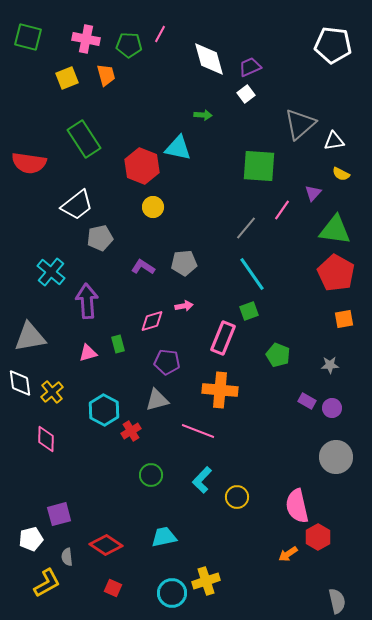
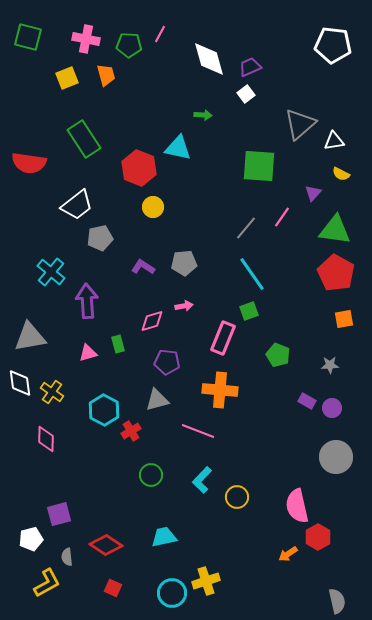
red hexagon at (142, 166): moved 3 px left, 2 px down
pink line at (282, 210): moved 7 px down
yellow cross at (52, 392): rotated 15 degrees counterclockwise
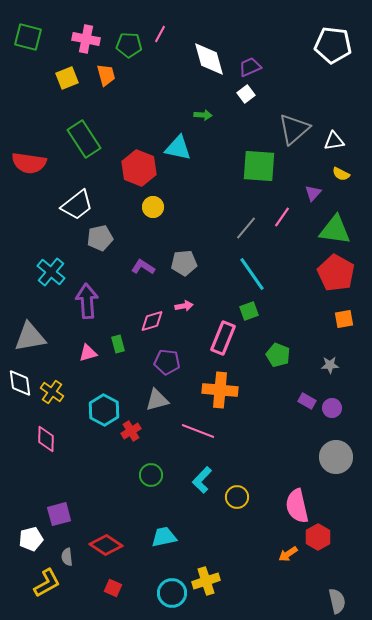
gray triangle at (300, 124): moved 6 px left, 5 px down
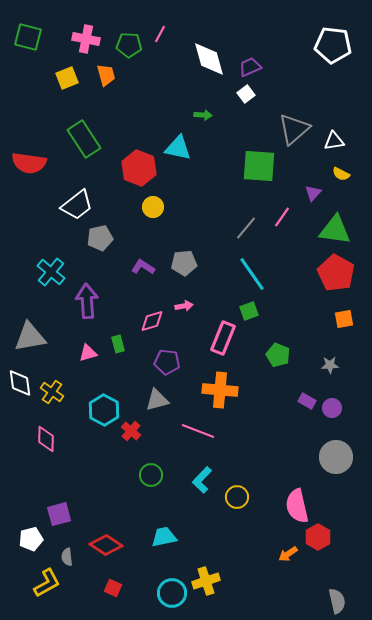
red cross at (131, 431): rotated 18 degrees counterclockwise
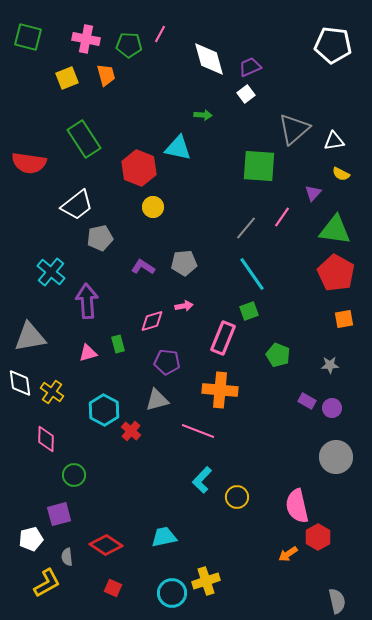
green circle at (151, 475): moved 77 px left
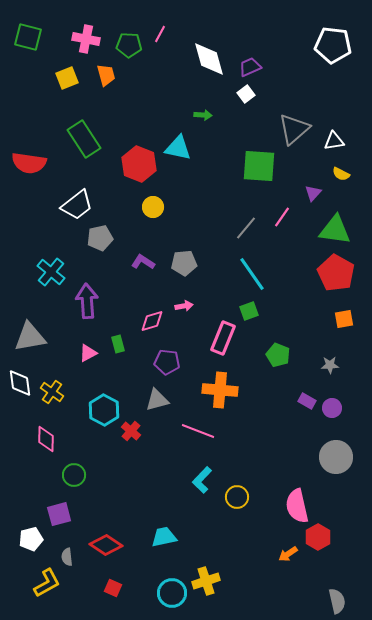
red hexagon at (139, 168): moved 4 px up
purple L-shape at (143, 267): moved 5 px up
pink triangle at (88, 353): rotated 12 degrees counterclockwise
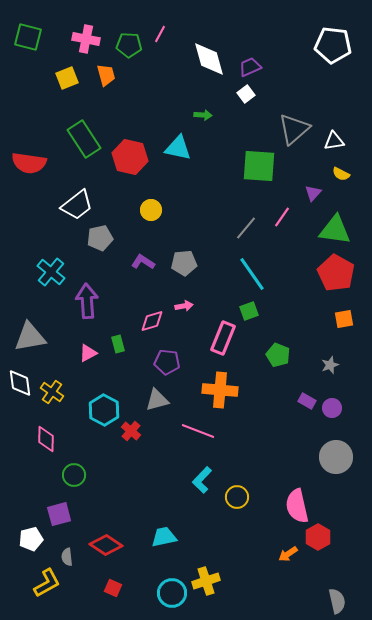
red hexagon at (139, 164): moved 9 px left, 7 px up; rotated 8 degrees counterclockwise
yellow circle at (153, 207): moved 2 px left, 3 px down
gray star at (330, 365): rotated 18 degrees counterclockwise
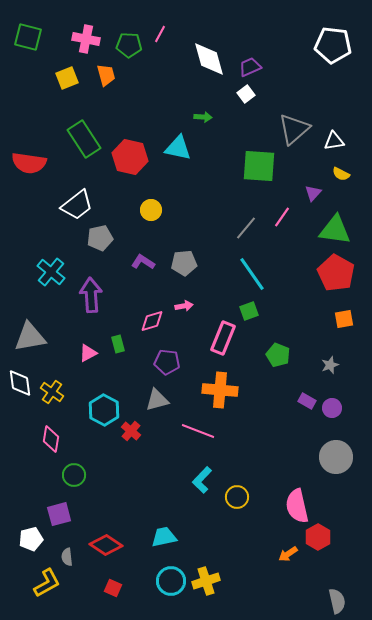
green arrow at (203, 115): moved 2 px down
purple arrow at (87, 301): moved 4 px right, 6 px up
pink diamond at (46, 439): moved 5 px right; rotated 8 degrees clockwise
cyan circle at (172, 593): moved 1 px left, 12 px up
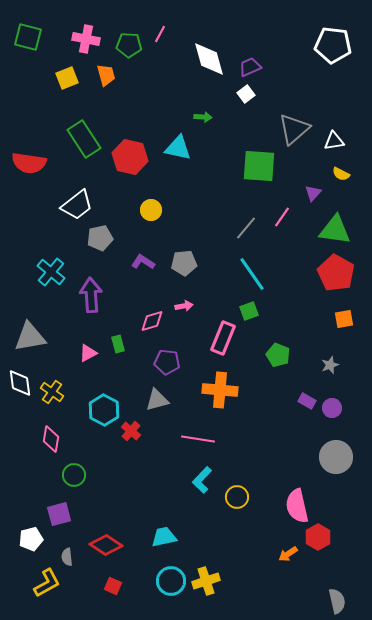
pink line at (198, 431): moved 8 px down; rotated 12 degrees counterclockwise
red square at (113, 588): moved 2 px up
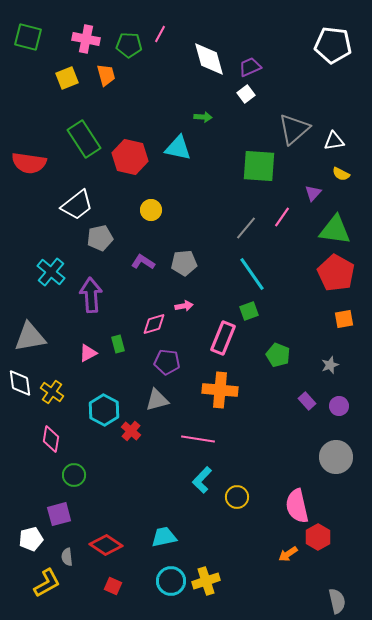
pink diamond at (152, 321): moved 2 px right, 3 px down
purple rectangle at (307, 401): rotated 18 degrees clockwise
purple circle at (332, 408): moved 7 px right, 2 px up
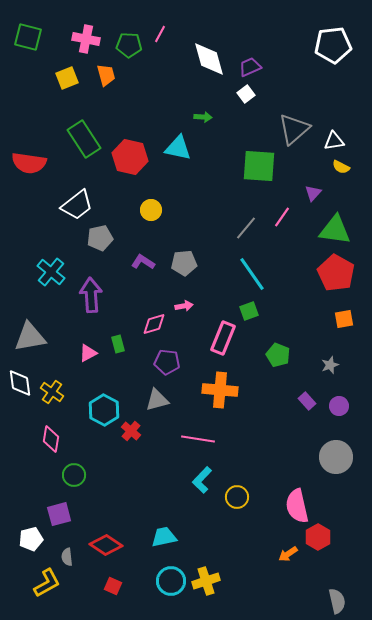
white pentagon at (333, 45): rotated 12 degrees counterclockwise
yellow semicircle at (341, 174): moved 7 px up
